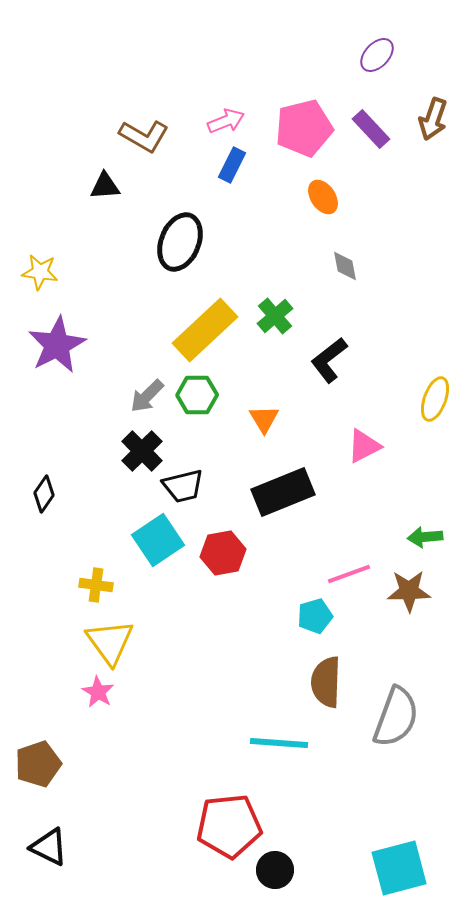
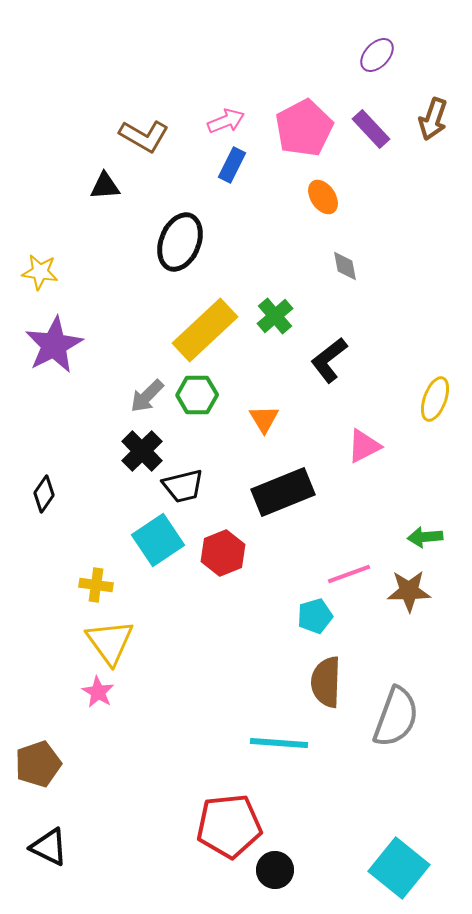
pink pentagon at (304, 128): rotated 14 degrees counterclockwise
purple star at (57, 345): moved 3 px left
red hexagon at (223, 553): rotated 12 degrees counterclockwise
cyan square at (399, 868): rotated 36 degrees counterclockwise
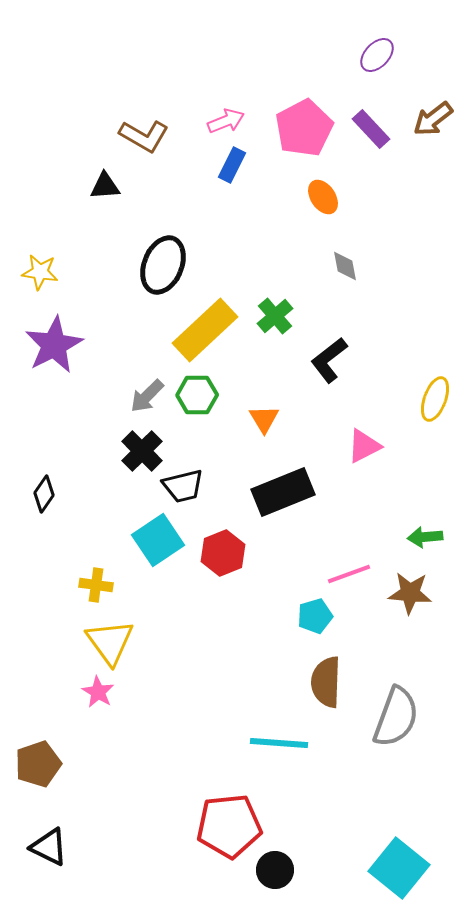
brown arrow at (433, 119): rotated 33 degrees clockwise
black ellipse at (180, 242): moved 17 px left, 23 px down
brown star at (409, 591): moved 1 px right, 2 px down; rotated 6 degrees clockwise
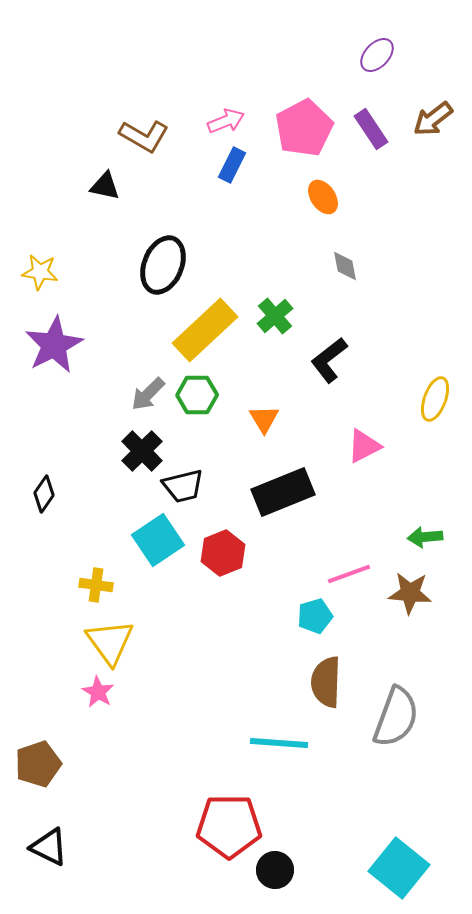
purple rectangle at (371, 129): rotated 9 degrees clockwise
black triangle at (105, 186): rotated 16 degrees clockwise
gray arrow at (147, 396): moved 1 px right, 2 px up
red pentagon at (229, 826): rotated 6 degrees clockwise
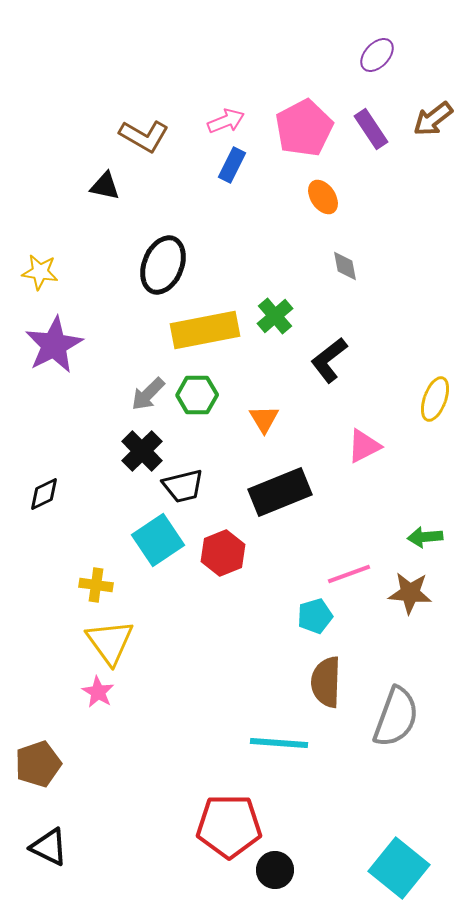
yellow rectangle at (205, 330): rotated 32 degrees clockwise
black rectangle at (283, 492): moved 3 px left
black diamond at (44, 494): rotated 30 degrees clockwise
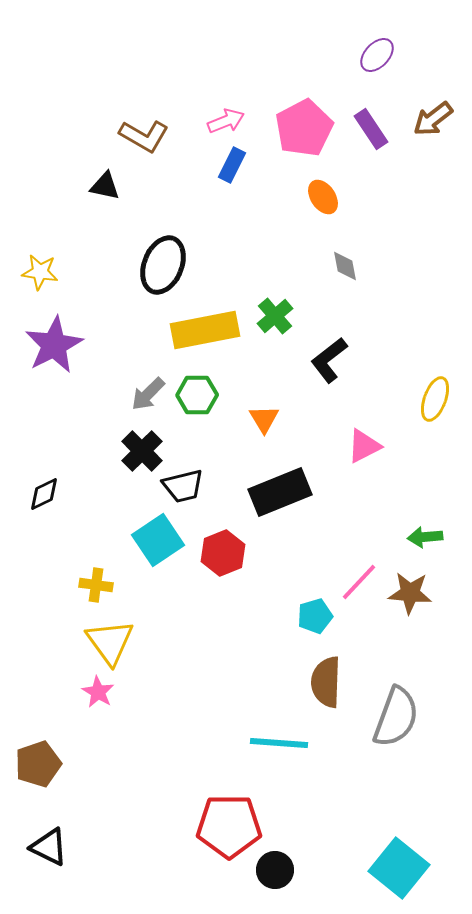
pink line at (349, 574): moved 10 px right, 8 px down; rotated 27 degrees counterclockwise
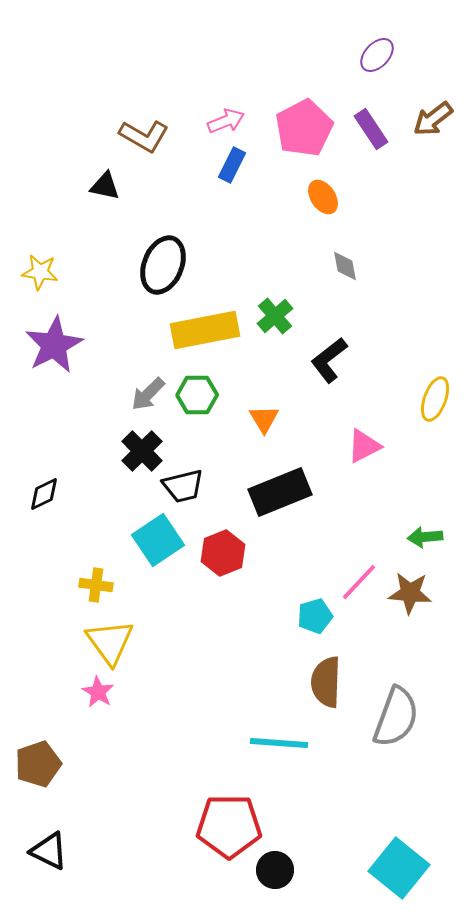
black triangle at (49, 847): moved 4 px down
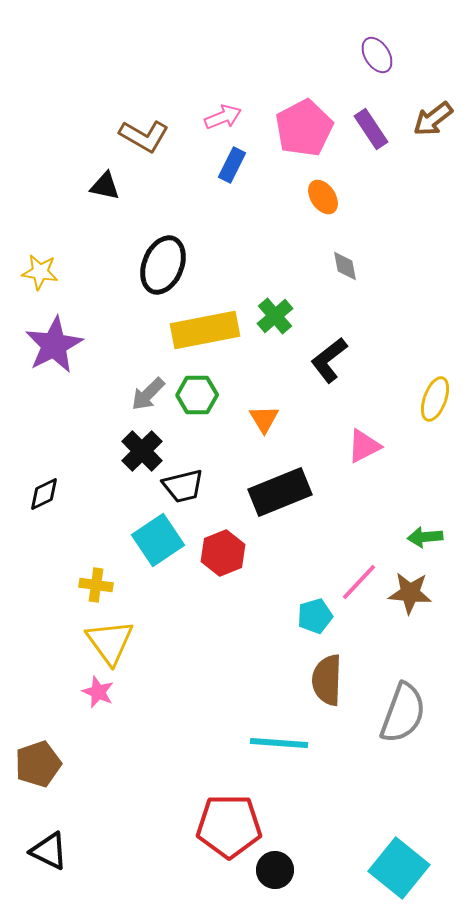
purple ellipse at (377, 55): rotated 75 degrees counterclockwise
pink arrow at (226, 121): moved 3 px left, 4 px up
brown semicircle at (326, 682): moved 1 px right, 2 px up
pink star at (98, 692): rotated 8 degrees counterclockwise
gray semicircle at (396, 717): moved 7 px right, 4 px up
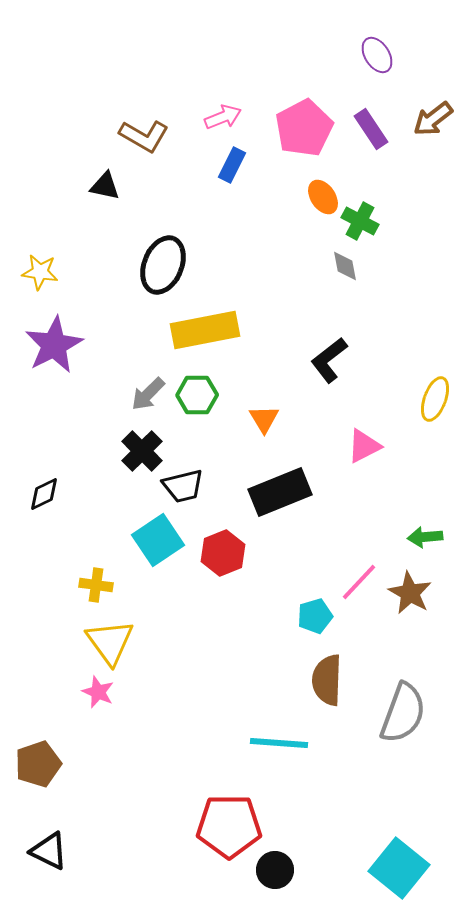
green cross at (275, 316): moved 85 px right, 95 px up; rotated 21 degrees counterclockwise
brown star at (410, 593): rotated 24 degrees clockwise
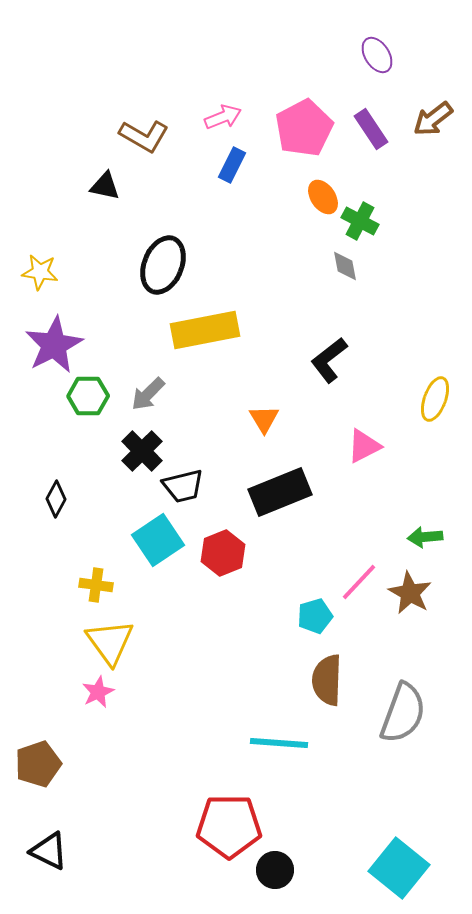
green hexagon at (197, 395): moved 109 px left, 1 px down
black diamond at (44, 494): moved 12 px right, 5 px down; rotated 36 degrees counterclockwise
pink star at (98, 692): rotated 24 degrees clockwise
